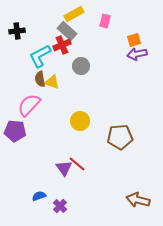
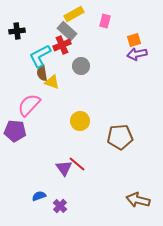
brown semicircle: moved 2 px right, 6 px up
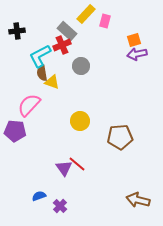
yellow rectangle: moved 12 px right; rotated 18 degrees counterclockwise
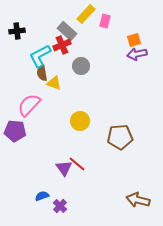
yellow triangle: moved 2 px right, 1 px down
blue semicircle: moved 3 px right
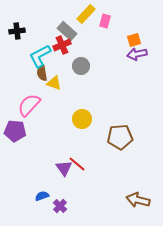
yellow circle: moved 2 px right, 2 px up
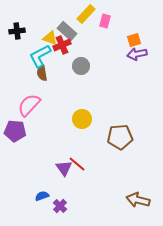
yellow triangle: moved 4 px left, 45 px up
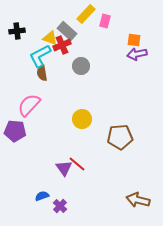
orange square: rotated 24 degrees clockwise
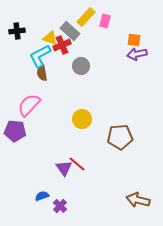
yellow rectangle: moved 3 px down
gray rectangle: moved 3 px right
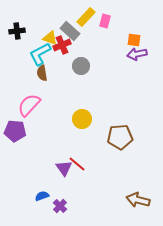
cyan L-shape: moved 2 px up
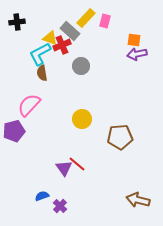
yellow rectangle: moved 1 px down
black cross: moved 9 px up
purple pentagon: moved 1 px left; rotated 20 degrees counterclockwise
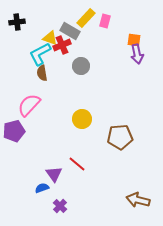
gray rectangle: rotated 12 degrees counterclockwise
purple arrow: rotated 90 degrees counterclockwise
purple triangle: moved 10 px left, 6 px down
blue semicircle: moved 8 px up
